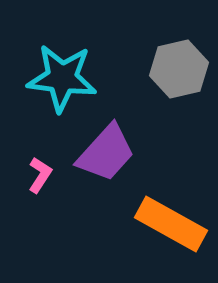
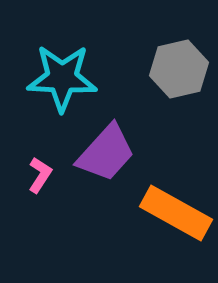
cyan star: rotated 4 degrees counterclockwise
orange rectangle: moved 5 px right, 11 px up
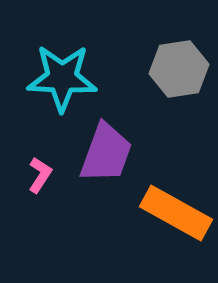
gray hexagon: rotated 4 degrees clockwise
purple trapezoid: rotated 22 degrees counterclockwise
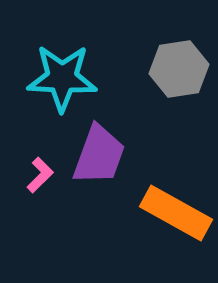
purple trapezoid: moved 7 px left, 2 px down
pink L-shape: rotated 12 degrees clockwise
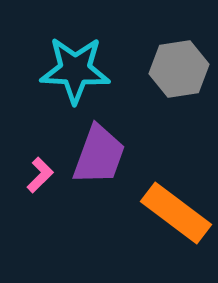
cyan star: moved 13 px right, 8 px up
orange rectangle: rotated 8 degrees clockwise
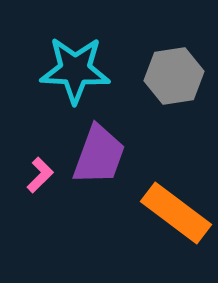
gray hexagon: moved 5 px left, 7 px down
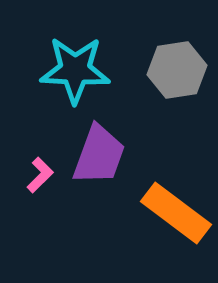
gray hexagon: moved 3 px right, 6 px up
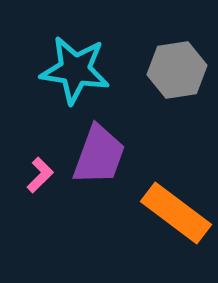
cyan star: rotated 6 degrees clockwise
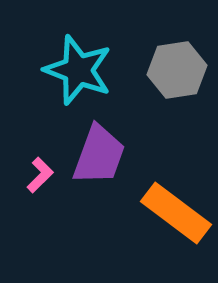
cyan star: moved 3 px right; rotated 12 degrees clockwise
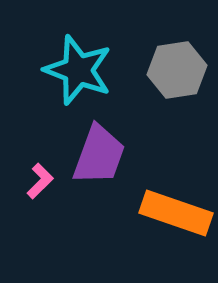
pink L-shape: moved 6 px down
orange rectangle: rotated 18 degrees counterclockwise
